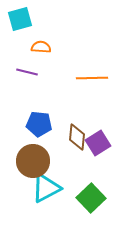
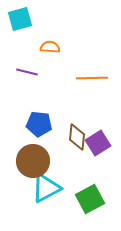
orange semicircle: moved 9 px right
green square: moved 1 px left, 1 px down; rotated 16 degrees clockwise
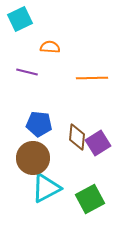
cyan square: rotated 10 degrees counterclockwise
brown circle: moved 3 px up
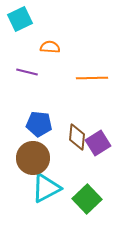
green square: moved 3 px left; rotated 16 degrees counterclockwise
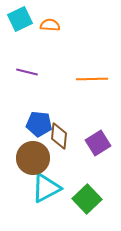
orange semicircle: moved 22 px up
orange line: moved 1 px down
brown diamond: moved 18 px left, 1 px up
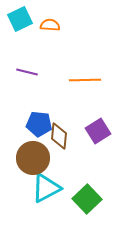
orange line: moved 7 px left, 1 px down
purple square: moved 12 px up
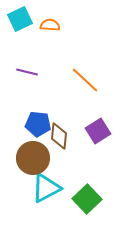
orange line: rotated 44 degrees clockwise
blue pentagon: moved 1 px left
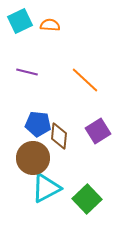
cyan square: moved 2 px down
